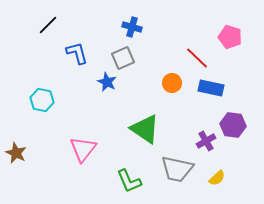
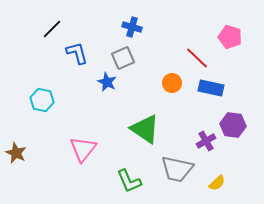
black line: moved 4 px right, 4 px down
yellow semicircle: moved 5 px down
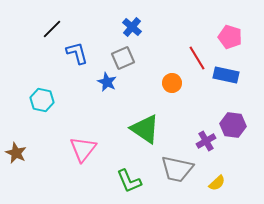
blue cross: rotated 24 degrees clockwise
red line: rotated 15 degrees clockwise
blue rectangle: moved 15 px right, 13 px up
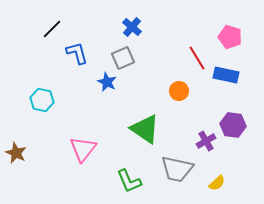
orange circle: moved 7 px right, 8 px down
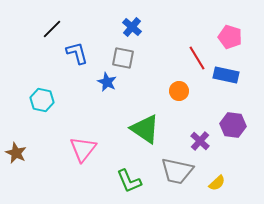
gray square: rotated 35 degrees clockwise
purple cross: moved 6 px left; rotated 18 degrees counterclockwise
gray trapezoid: moved 2 px down
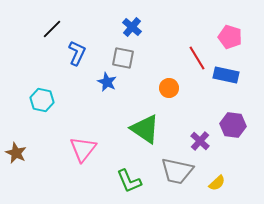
blue L-shape: rotated 40 degrees clockwise
orange circle: moved 10 px left, 3 px up
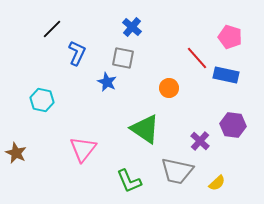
red line: rotated 10 degrees counterclockwise
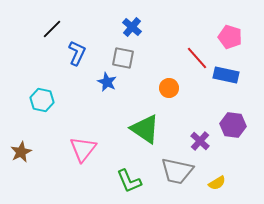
brown star: moved 5 px right, 1 px up; rotated 20 degrees clockwise
yellow semicircle: rotated 12 degrees clockwise
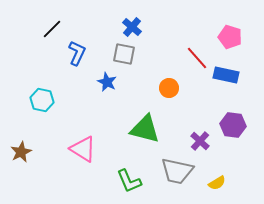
gray square: moved 1 px right, 4 px up
green triangle: rotated 20 degrees counterclockwise
pink triangle: rotated 36 degrees counterclockwise
